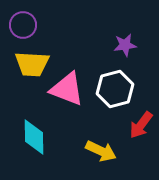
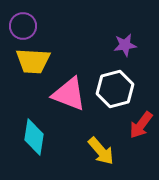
purple circle: moved 1 px down
yellow trapezoid: moved 1 px right, 3 px up
pink triangle: moved 2 px right, 5 px down
cyan diamond: rotated 9 degrees clockwise
yellow arrow: rotated 24 degrees clockwise
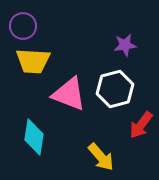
yellow arrow: moved 6 px down
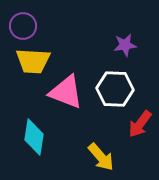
white hexagon: rotated 18 degrees clockwise
pink triangle: moved 3 px left, 2 px up
red arrow: moved 1 px left, 1 px up
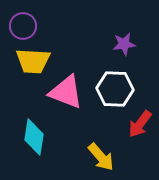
purple star: moved 1 px left, 1 px up
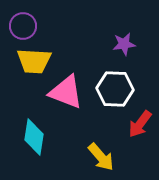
yellow trapezoid: moved 1 px right
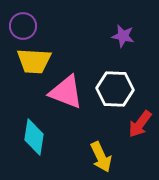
purple star: moved 1 px left, 8 px up; rotated 20 degrees clockwise
yellow arrow: rotated 16 degrees clockwise
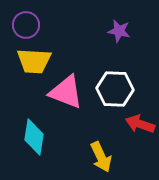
purple circle: moved 3 px right, 1 px up
purple star: moved 4 px left, 5 px up
red arrow: rotated 72 degrees clockwise
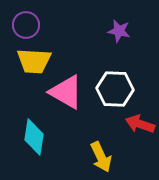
pink triangle: rotated 9 degrees clockwise
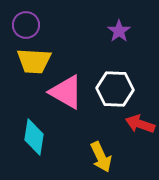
purple star: rotated 25 degrees clockwise
